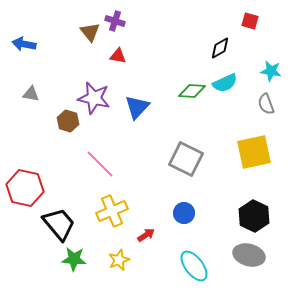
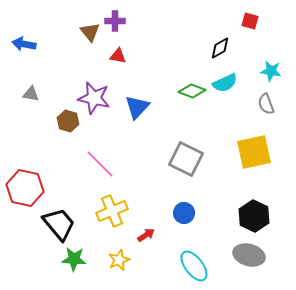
purple cross: rotated 18 degrees counterclockwise
green diamond: rotated 16 degrees clockwise
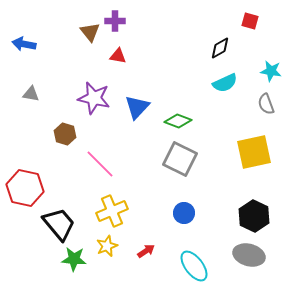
green diamond: moved 14 px left, 30 px down
brown hexagon: moved 3 px left, 13 px down
gray square: moved 6 px left
red arrow: moved 16 px down
yellow star: moved 12 px left, 14 px up
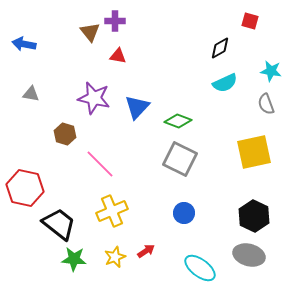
black trapezoid: rotated 12 degrees counterclockwise
yellow star: moved 8 px right, 11 px down
cyan ellipse: moved 6 px right, 2 px down; rotated 16 degrees counterclockwise
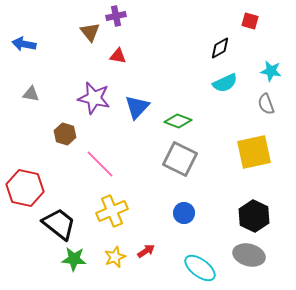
purple cross: moved 1 px right, 5 px up; rotated 12 degrees counterclockwise
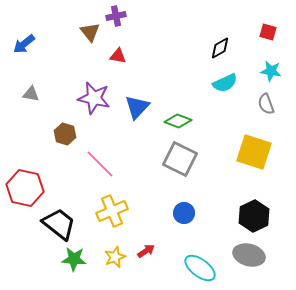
red square: moved 18 px right, 11 px down
blue arrow: rotated 50 degrees counterclockwise
yellow square: rotated 30 degrees clockwise
black hexagon: rotated 8 degrees clockwise
